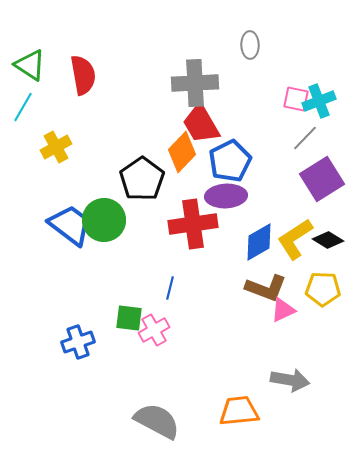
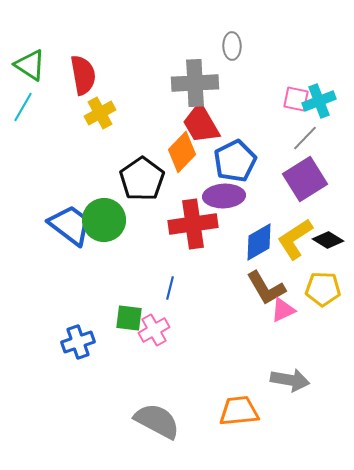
gray ellipse: moved 18 px left, 1 px down
yellow cross: moved 44 px right, 34 px up
blue pentagon: moved 5 px right
purple square: moved 17 px left
purple ellipse: moved 2 px left
brown L-shape: rotated 39 degrees clockwise
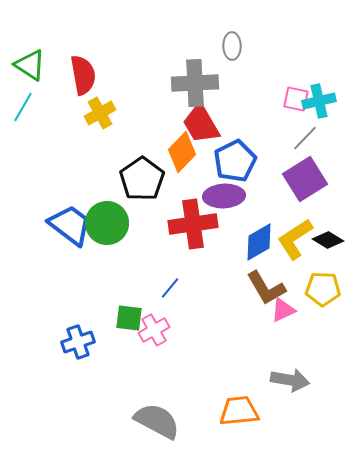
cyan cross: rotated 8 degrees clockwise
green circle: moved 3 px right, 3 px down
blue line: rotated 25 degrees clockwise
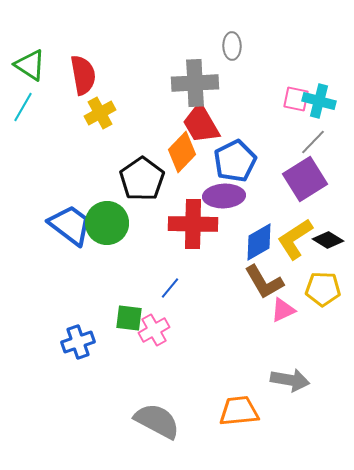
cyan cross: rotated 28 degrees clockwise
gray line: moved 8 px right, 4 px down
red cross: rotated 9 degrees clockwise
brown L-shape: moved 2 px left, 6 px up
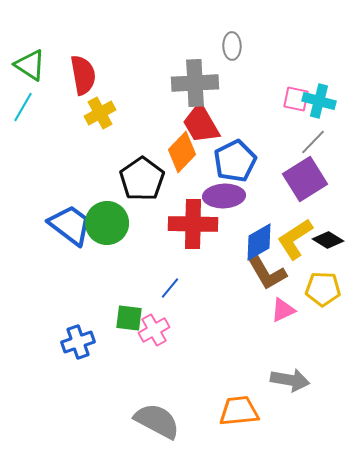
brown L-shape: moved 3 px right, 9 px up
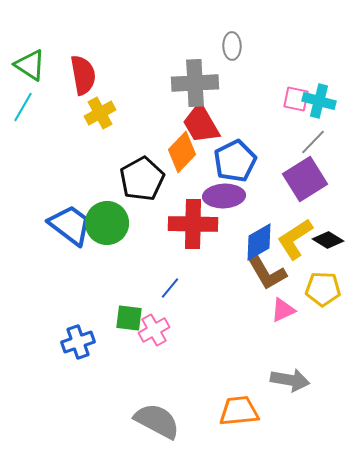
black pentagon: rotated 6 degrees clockwise
